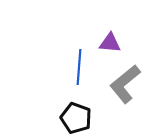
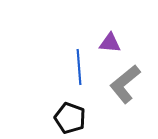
blue line: rotated 8 degrees counterclockwise
black pentagon: moved 6 px left
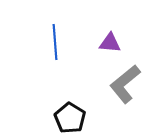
blue line: moved 24 px left, 25 px up
black pentagon: rotated 12 degrees clockwise
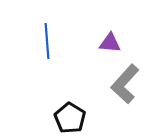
blue line: moved 8 px left, 1 px up
gray L-shape: rotated 9 degrees counterclockwise
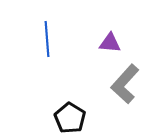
blue line: moved 2 px up
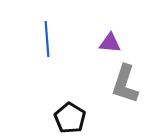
gray L-shape: rotated 24 degrees counterclockwise
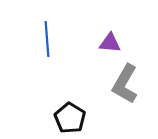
gray L-shape: rotated 12 degrees clockwise
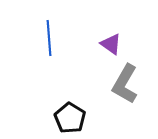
blue line: moved 2 px right, 1 px up
purple triangle: moved 1 px right, 1 px down; rotated 30 degrees clockwise
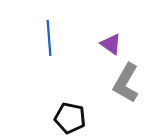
gray L-shape: moved 1 px right, 1 px up
black pentagon: rotated 20 degrees counterclockwise
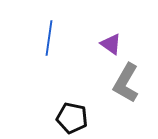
blue line: rotated 12 degrees clockwise
black pentagon: moved 2 px right
